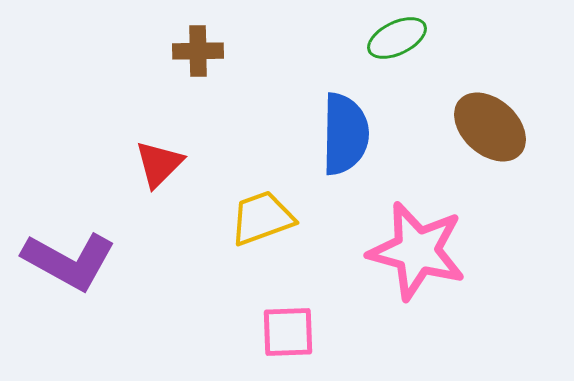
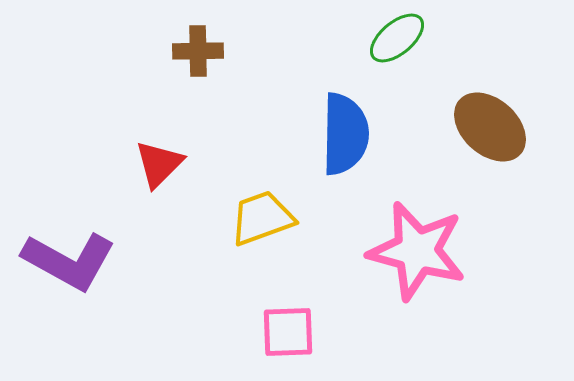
green ellipse: rotated 14 degrees counterclockwise
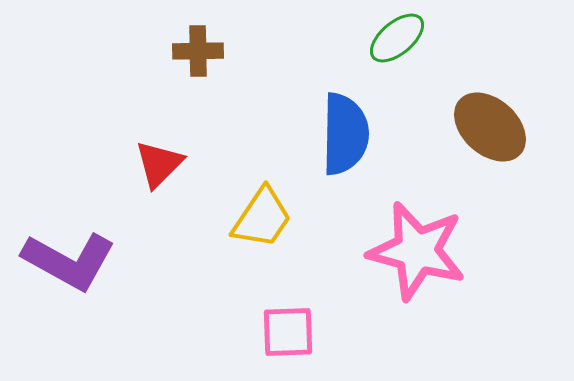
yellow trapezoid: rotated 144 degrees clockwise
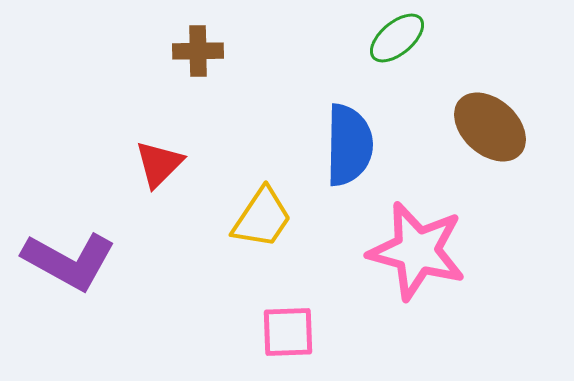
blue semicircle: moved 4 px right, 11 px down
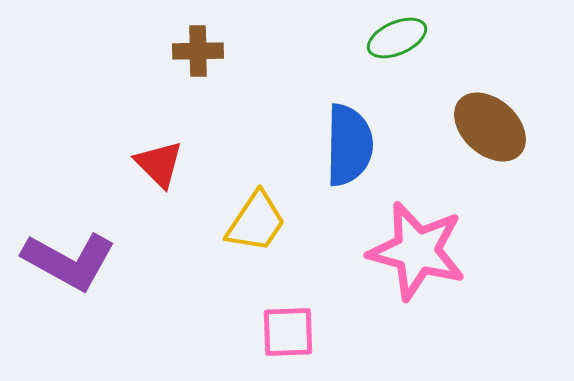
green ellipse: rotated 16 degrees clockwise
red triangle: rotated 30 degrees counterclockwise
yellow trapezoid: moved 6 px left, 4 px down
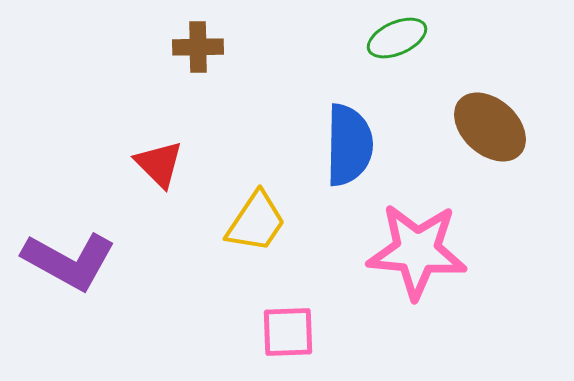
brown cross: moved 4 px up
pink star: rotated 10 degrees counterclockwise
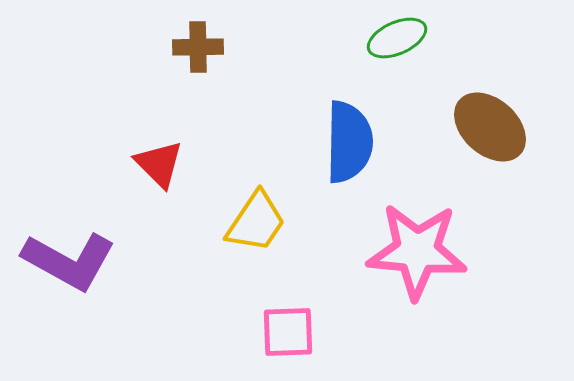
blue semicircle: moved 3 px up
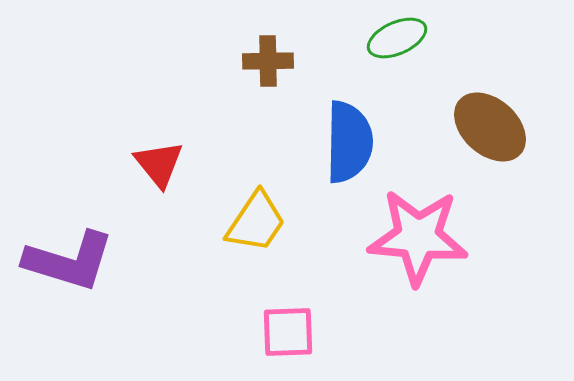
brown cross: moved 70 px right, 14 px down
red triangle: rotated 6 degrees clockwise
pink star: moved 1 px right, 14 px up
purple L-shape: rotated 12 degrees counterclockwise
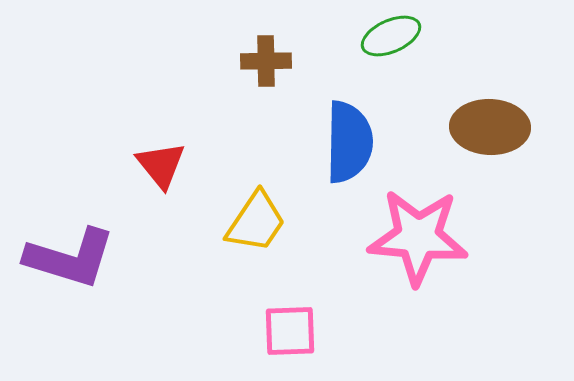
green ellipse: moved 6 px left, 2 px up
brown cross: moved 2 px left
brown ellipse: rotated 40 degrees counterclockwise
red triangle: moved 2 px right, 1 px down
purple L-shape: moved 1 px right, 3 px up
pink square: moved 2 px right, 1 px up
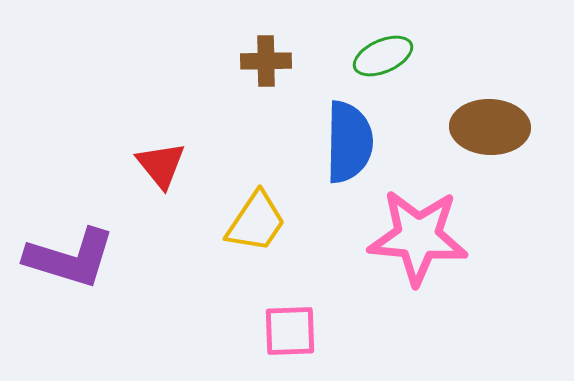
green ellipse: moved 8 px left, 20 px down
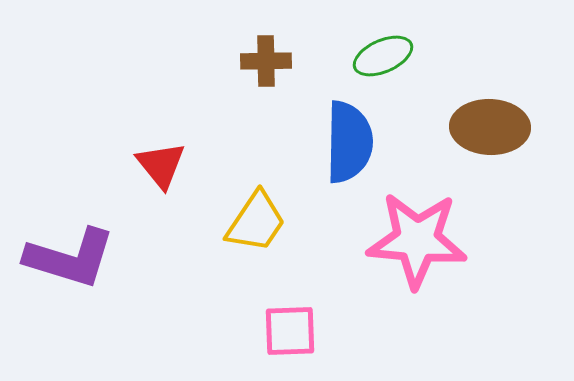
pink star: moved 1 px left, 3 px down
